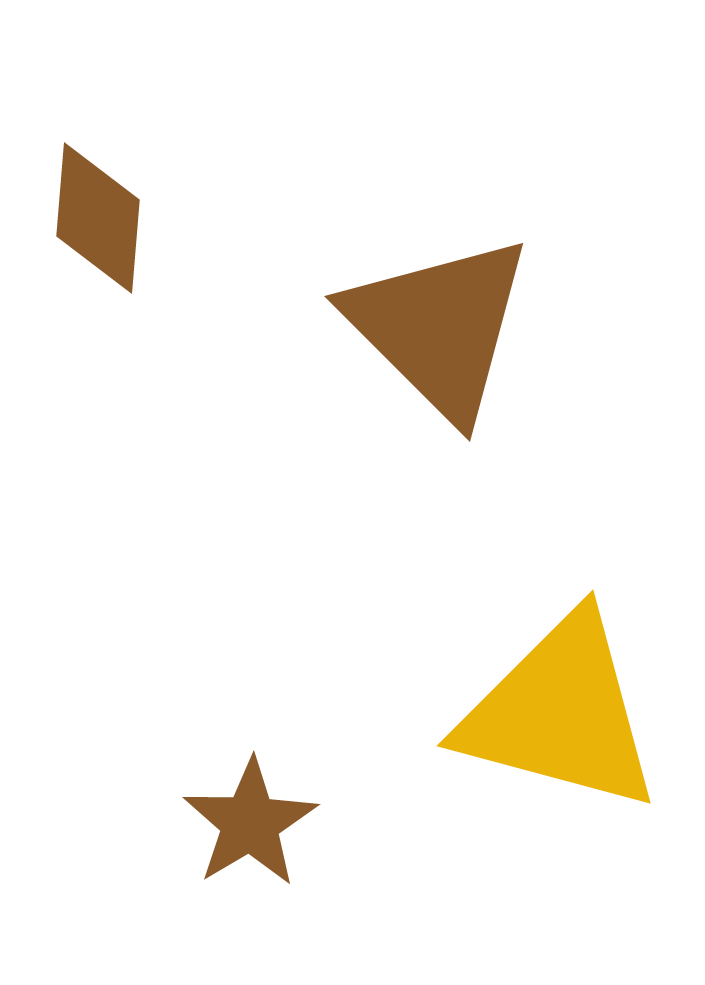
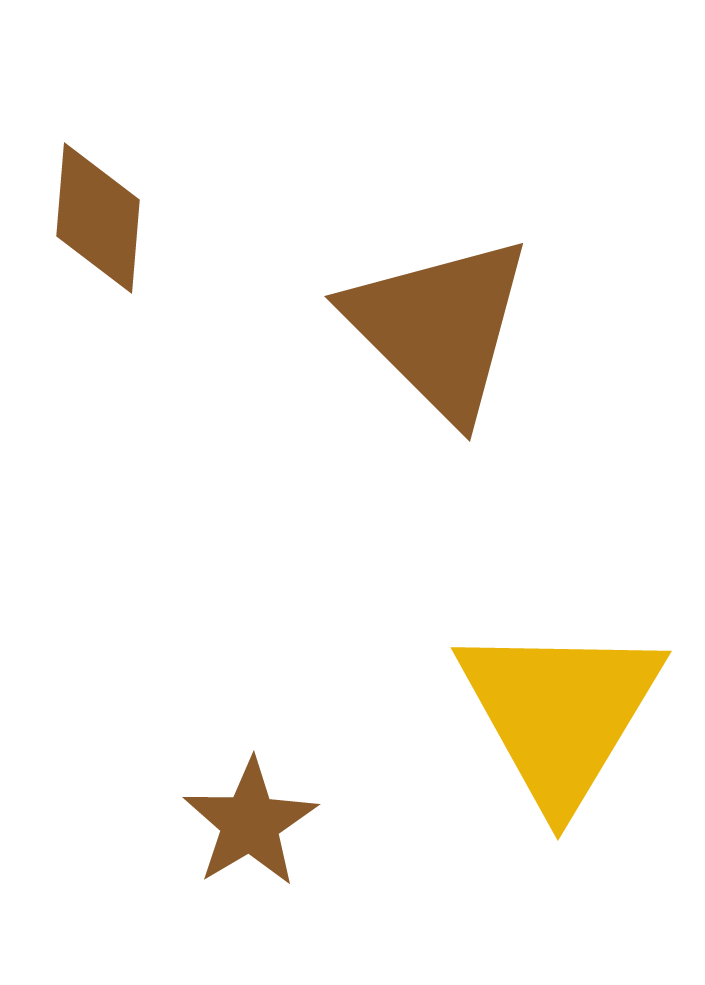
yellow triangle: rotated 46 degrees clockwise
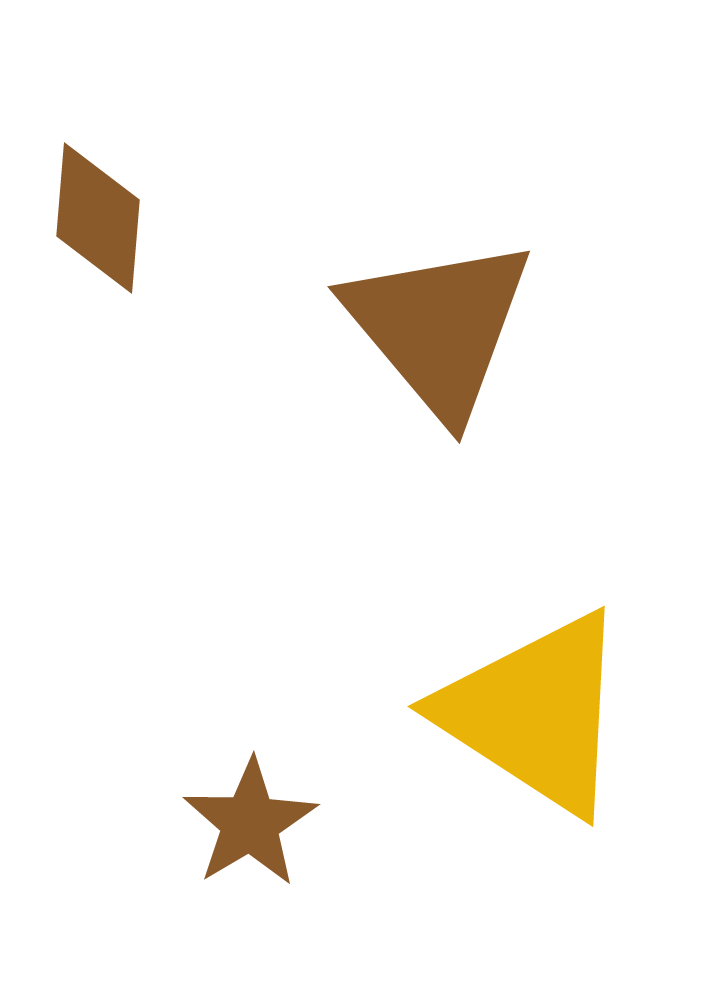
brown triangle: rotated 5 degrees clockwise
yellow triangle: moved 25 px left; rotated 28 degrees counterclockwise
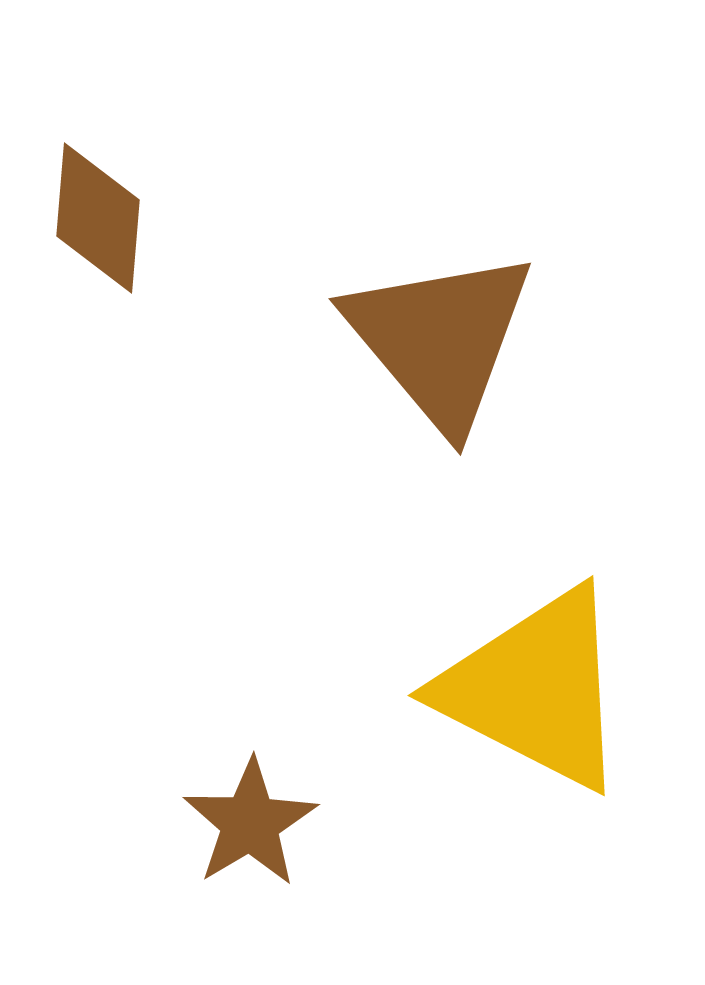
brown triangle: moved 1 px right, 12 px down
yellow triangle: moved 24 px up; rotated 6 degrees counterclockwise
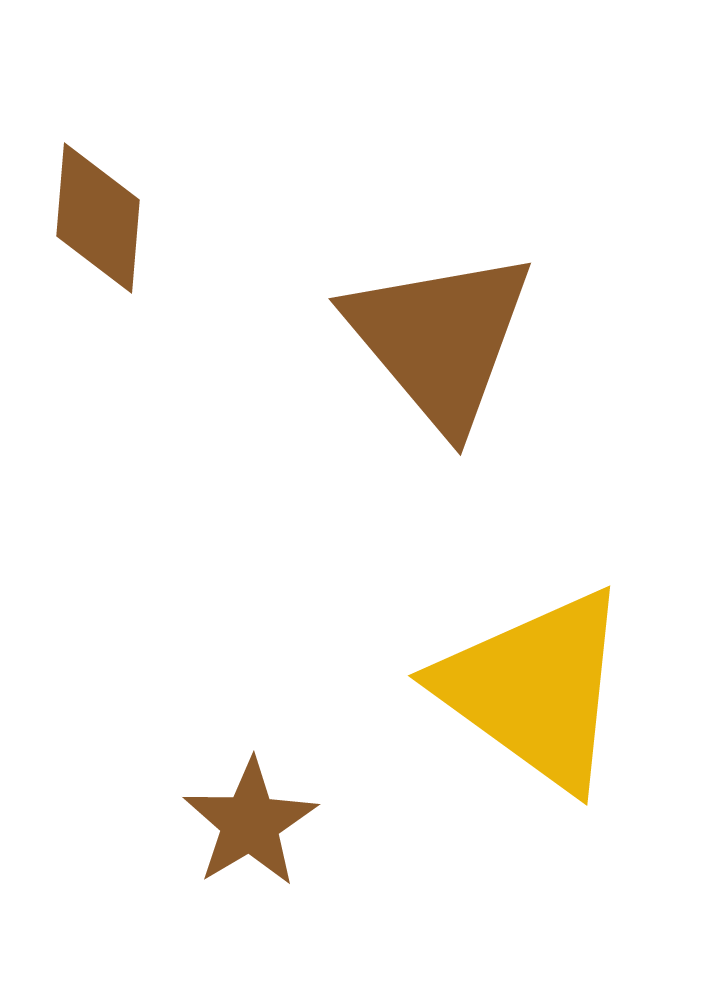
yellow triangle: rotated 9 degrees clockwise
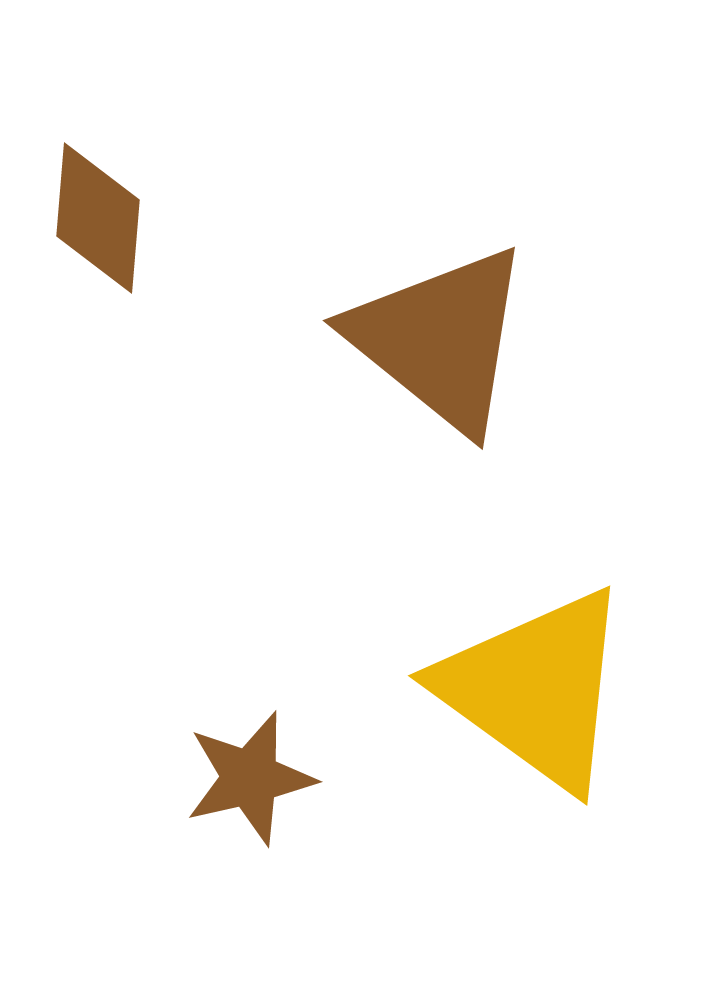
brown triangle: rotated 11 degrees counterclockwise
brown star: moved 45 px up; rotated 18 degrees clockwise
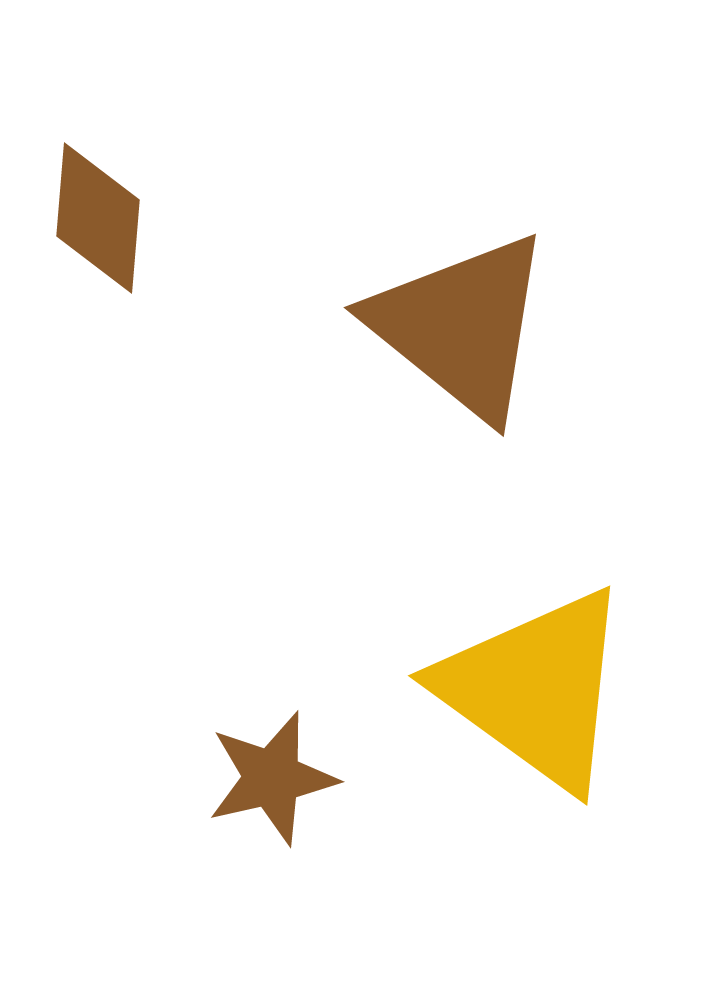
brown triangle: moved 21 px right, 13 px up
brown star: moved 22 px right
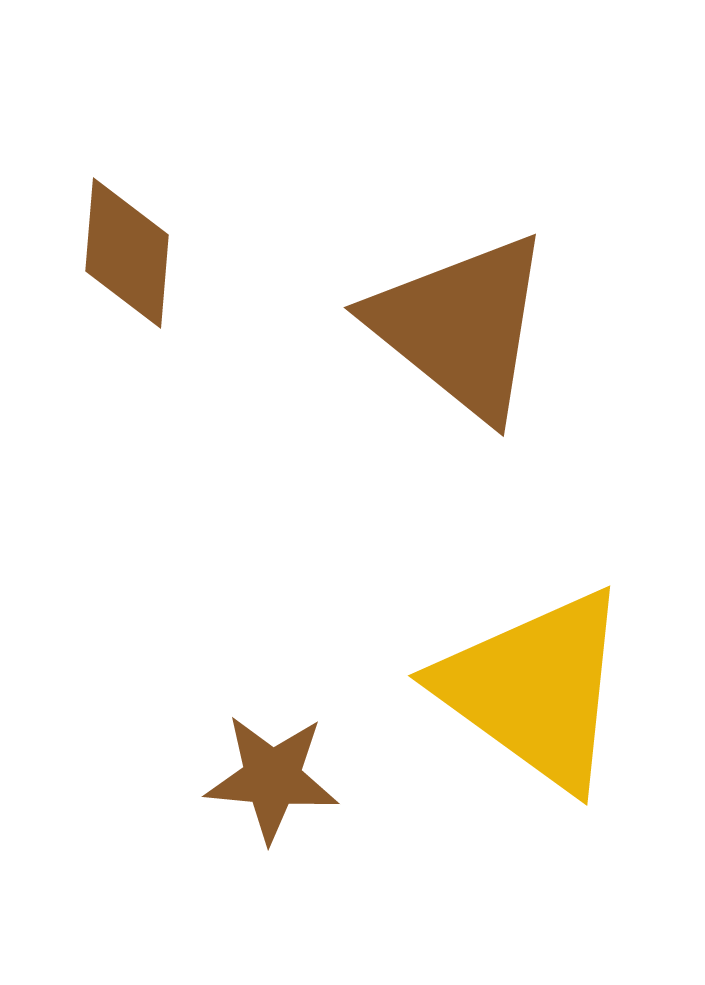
brown diamond: moved 29 px right, 35 px down
brown star: rotated 18 degrees clockwise
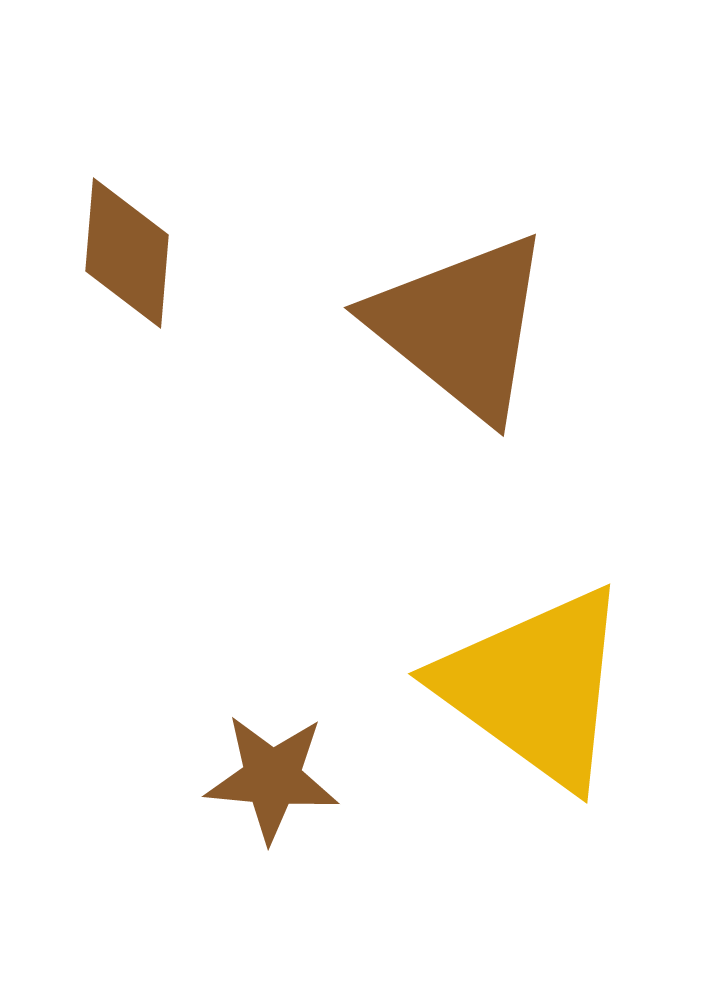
yellow triangle: moved 2 px up
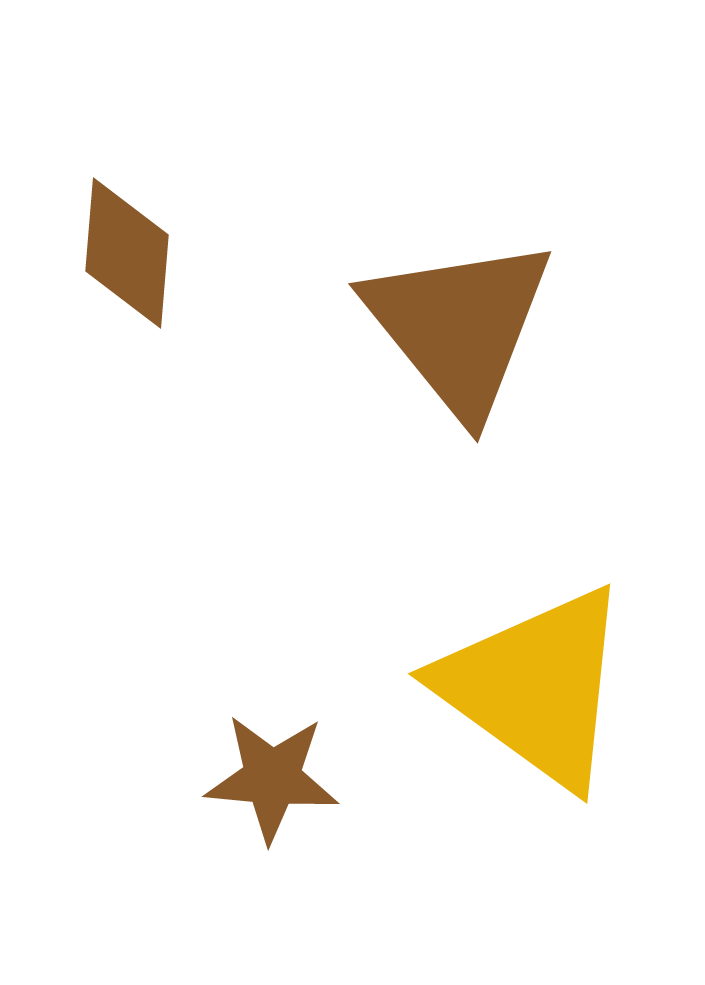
brown triangle: moved 2 px left; rotated 12 degrees clockwise
